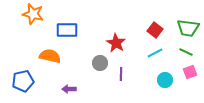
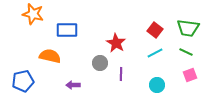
pink square: moved 3 px down
cyan circle: moved 8 px left, 5 px down
purple arrow: moved 4 px right, 4 px up
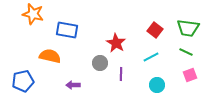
blue rectangle: rotated 10 degrees clockwise
cyan line: moved 4 px left, 4 px down
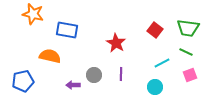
cyan line: moved 11 px right, 6 px down
gray circle: moved 6 px left, 12 px down
cyan circle: moved 2 px left, 2 px down
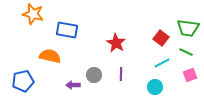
red square: moved 6 px right, 8 px down
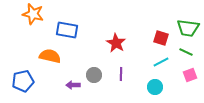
red square: rotated 21 degrees counterclockwise
cyan line: moved 1 px left, 1 px up
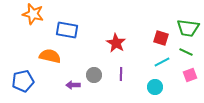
cyan line: moved 1 px right
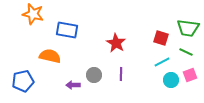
cyan circle: moved 16 px right, 7 px up
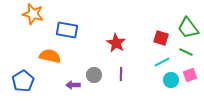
green trapezoid: rotated 45 degrees clockwise
blue pentagon: rotated 20 degrees counterclockwise
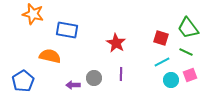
gray circle: moved 3 px down
